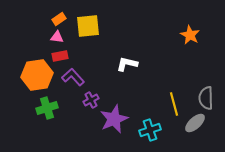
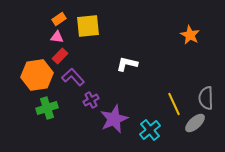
red rectangle: rotated 35 degrees counterclockwise
yellow line: rotated 10 degrees counterclockwise
cyan cross: rotated 20 degrees counterclockwise
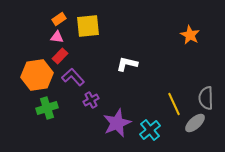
purple star: moved 3 px right, 4 px down
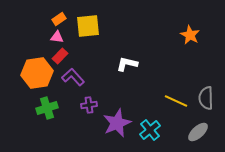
orange hexagon: moved 2 px up
purple cross: moved 2 px left, 5 px down; rotated 21 degrees clockwise
yellow line: moved 2 px right, 3 px up; rotated 40 degrees counterclockwise
gray ellipse: moved 3 px right, 9 px down
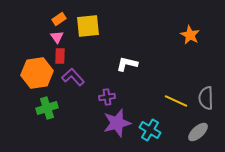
pink triangle: rotated 48 degrees clockwise
red rectangle: rotated 42 degrees counterclockwise
purple cross: moved 18 px right, 8 px up
purple star: rotated 8 degrees clockwise
cyan cross: rotated 20 degrees counterclockwise
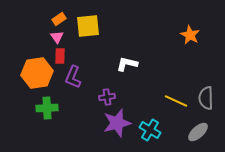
purple L-shape: rotated 115 degrees counterclockwise
green cross: rotated 15 degrees clockwise
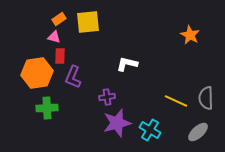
yellow square: moved 4 px up
pink triangle: moved 3 px left; rotated 40 degrees counterclockwise
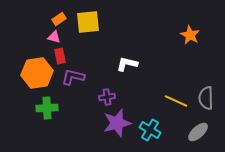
red rectangle: rotated 14 degrees counterclockwise
purple L-shape: rotated 80 degrees clockwise
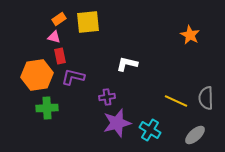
orange hexagon: moved 2 px down
gray ellipse: moved 3 px left, 3 px down
